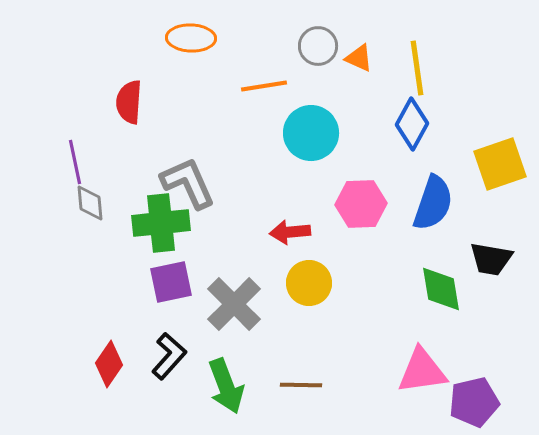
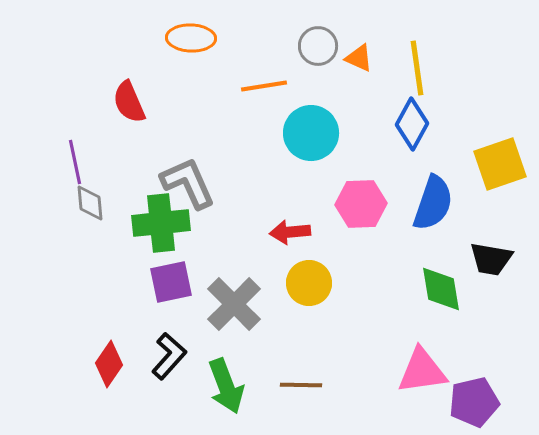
red semicircle: rotated 27 degrees counterclockwise
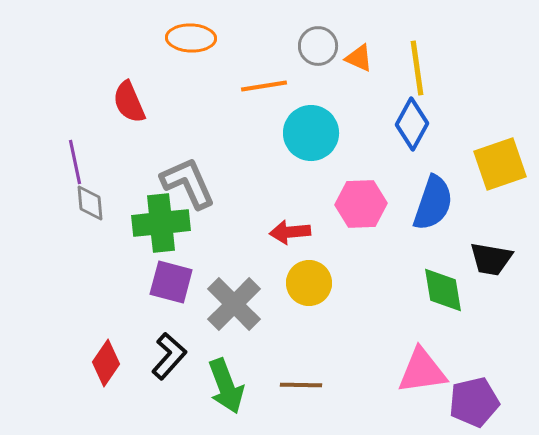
purple square: rotated 27 degrees clockwise
green diamond: moved 2 px right, 1 px down
red diamond: moved 3 px left, 1 px up
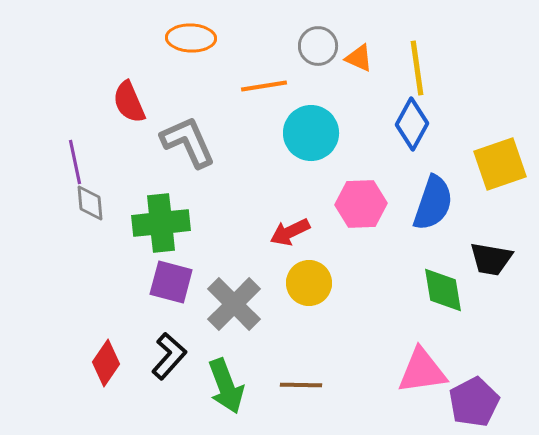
gray L-shape: moved 41 px up
red arrow: rotated 21 degrees counterclockwise
purple pentagon: rotated 15 degrees counterclockwise
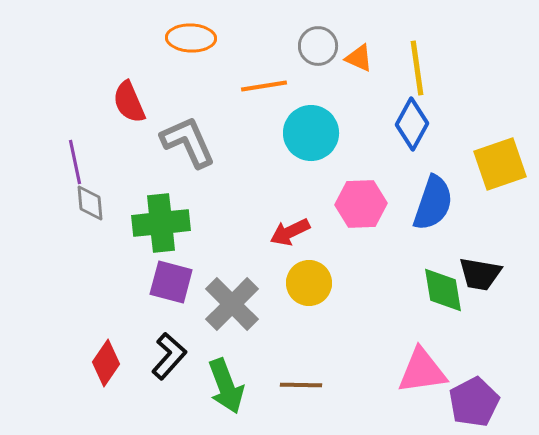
black trapezoid: moved 11 px left, 15 px down
gray cross: moved 2 px left
